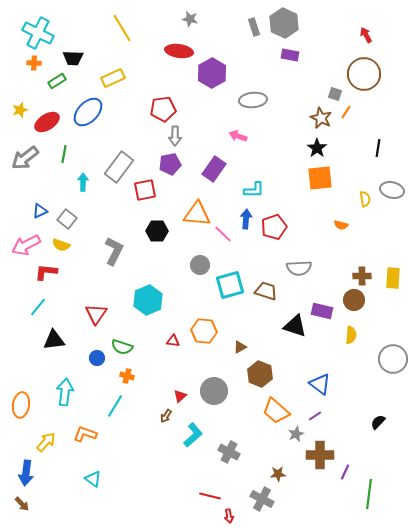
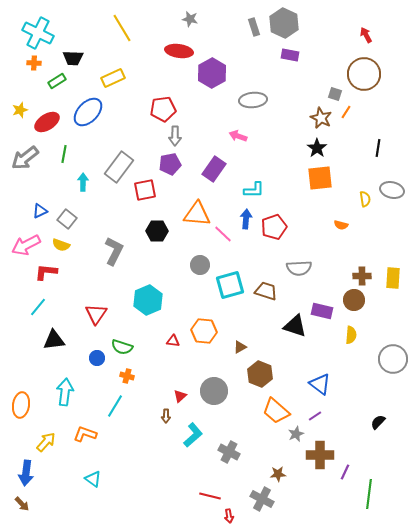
brown arrow at (166, 416): rotated 32 degrees counterclockwise
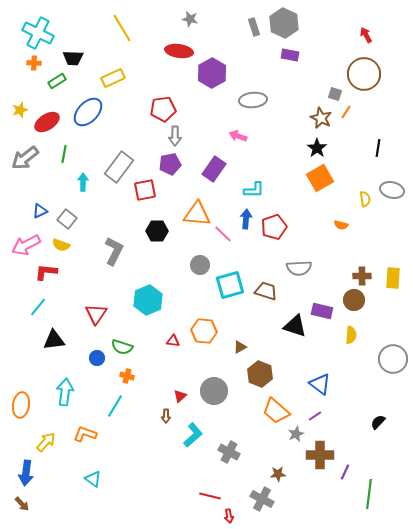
orange square at (320, 178): rotated 24 degrees counterclockwise
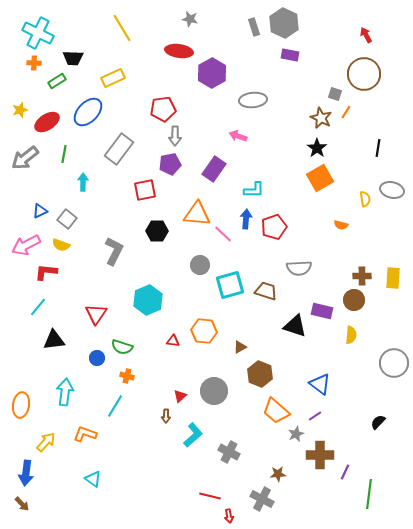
gray rectangle at (119, 167): moved 18 px up
gray circle at (393, 359): moved 1 px right, 4 px down
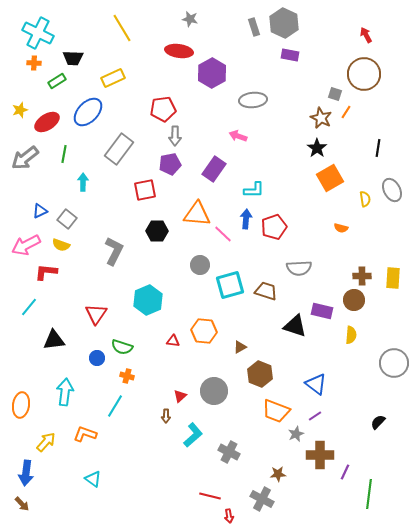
orange square at (320, 178): moved 10 px right
gray ellipse at (392, 190): rotated 50 degrees clockwise
orange semicircle at (341, 225): moved 3 px down
cyan line at (38, 307): moved 9 px left
blue triangle at (320, 384): moved 4 px left
orange trapezoid at (276, 411): rotated 20 degrees counterclockwise
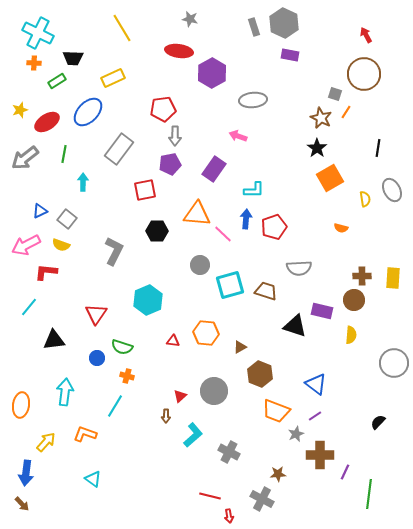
orange hexagon at (204, 331): moved 2 px right, 2 px down
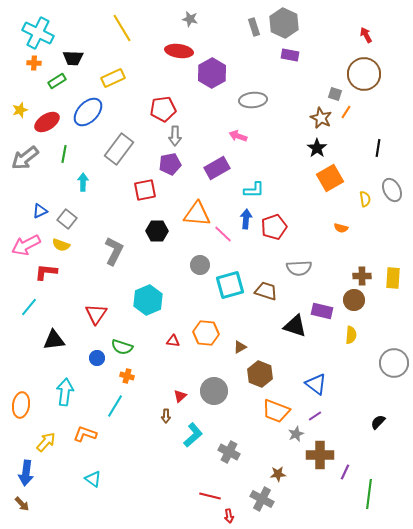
purple rectangle at (214, 169): moved 3 px right, 1 px up; rotated 25 degrees clockwise
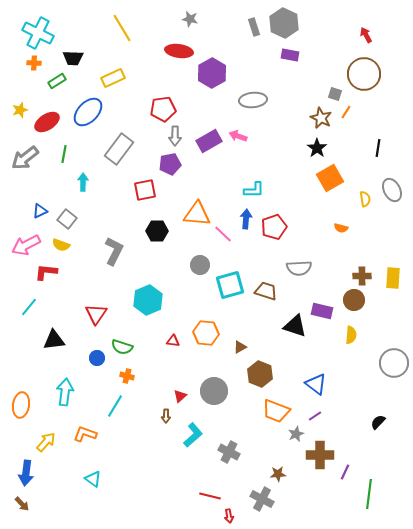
purple rectangle at (217, 168): moved 8 px left, 27 px up
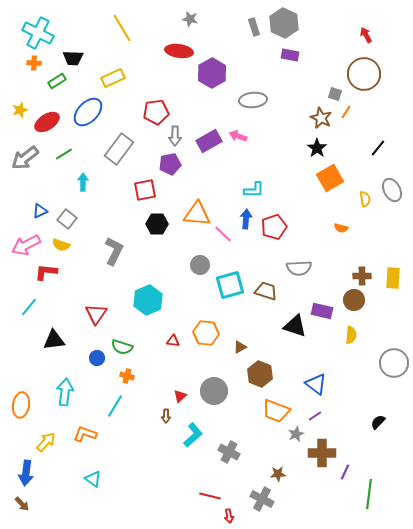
red pentagon at (163, 109): moved 7 px left, 3 px down
black line at (378, 148): rotated 30 degrees clockwise
green line at (64, 154): rotated 48 degrees clockwise
black hexagon at (157, 231): moved 7 px up
brown cross at (320, 455): moved 2 px right, 2 px up
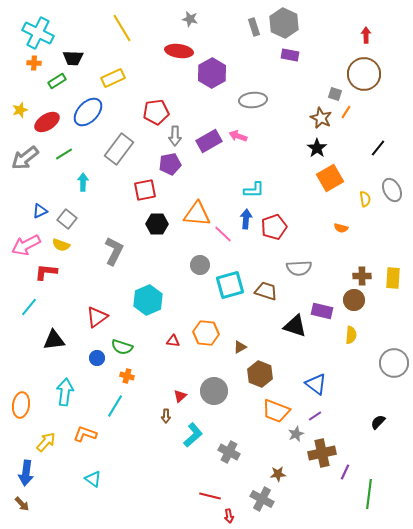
red arrow at (366, 35): rotated 28 degrees clockwise
red triangle at (96, 314): moved 1 px right, 3 px down; rotated 20 degrees clockwise
brown cross at (322, 453): rotated 12 degrees counterclockwise
